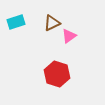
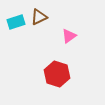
brown triangle: moved 13 px left, 6 px up
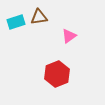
brown triangle: rotated 18 degrees clockwise
red hexagon: rotated 20 degrees clockwise
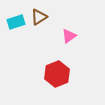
brown triangle: rotated 24 degrees counterclockwise
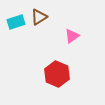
pink triangle: moved 3 px right
red hexagon: rotated 15 degrees counterclockwise
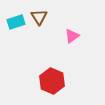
brown triangle: rotated 30 degrees counterclockwise
red hexagon: moved 5 px left, 7 px down
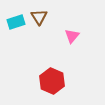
pink triangle: rotated 14 degrees counterclockwise
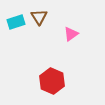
pink triangle: moved 1 px left, 2 px up; rotated 14 degrees clockwise
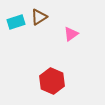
brown triangle: rotated 30 degrees clockwise
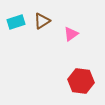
brown triangle: moved 3 px right, 4 px down
red hexagon: moved 29 px right; rotated 15 degrees counterclockwise
